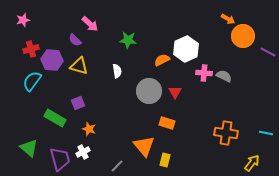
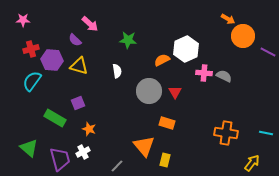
pink star: rotated 16 degrees clockwise
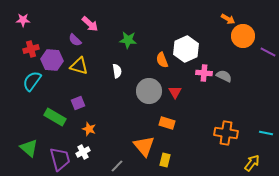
orange semicircle: rotated 84 degrees counterclockwise
green rectangle: moved 1 px up
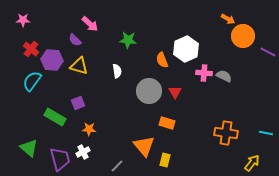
red cross: rotated 35 degrees counterclockwise
orange star: rotated 16 degrees counterclockwise
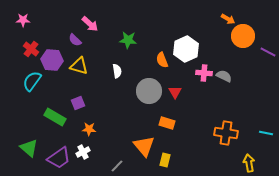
purple trapezoid: moved 1 px left, 1 px up; rotated 70 degrees clockwise
yellow arrow: moved 3 px left; rotated 48 degrees counterclockwise
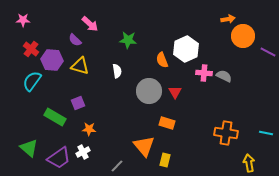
orange arrow: rotated 40 degrees counterclockwise
yellow triangle: moved 1 px right
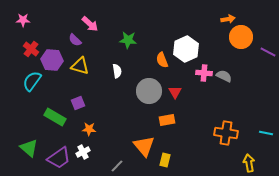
orange circle: moved 2 px left, 1 px down
orange rectangle: moved 3 px up; rotated 28 degrees counterclockwise
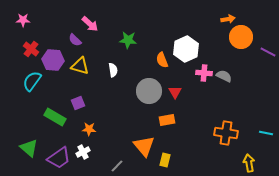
purple hexagon: moved 1 px right
white semicircle: moved 4 px left, 1 px up
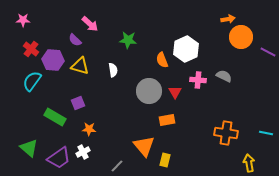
pink cross: moved 6 px left, 7 px down
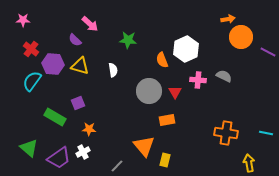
purple hexagon: moved 4 px down
